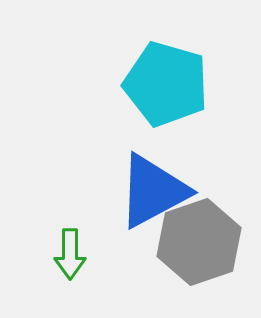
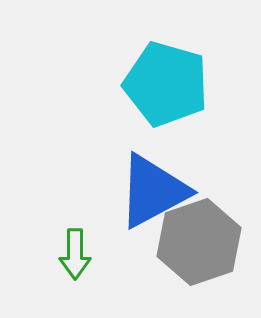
green arrow: moved 5 px right
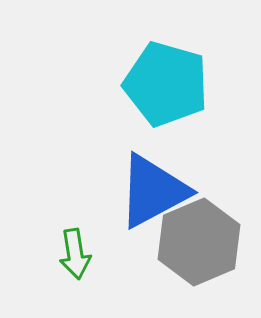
gray hexagon: rotated 4 degrees counterclockwise
green arrow: rotated 9 degrees counterclockwise
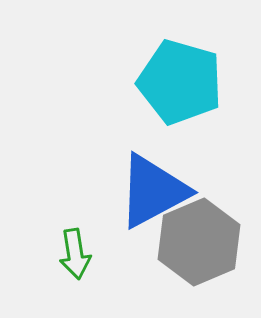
cyan pentagon: moved 14 px right, 2 px up
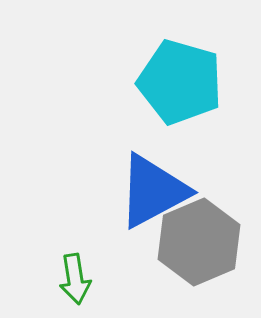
green arrow: moved 25 px down
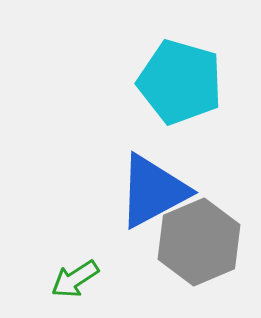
green arrow: rotated 66 degrees clockwise
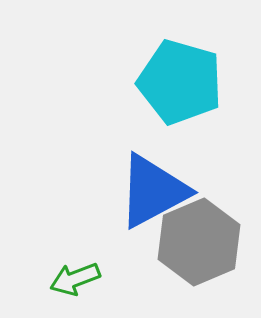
green arrow: rotated 12 degrees clockwise
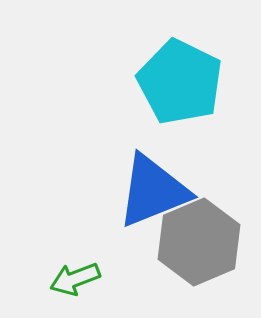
cyan pentagon: rotated 10 degrees clockwise
blue triangle: rotated 6 degrees clockwise
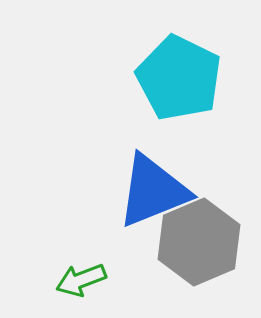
cyan pentagon: moved 1 px left, 4 px up
green arrow: moved 6 px right, 1 px down
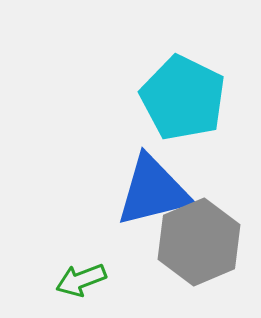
cyan pentagon: moved 4 px right, 20 px down
blue triangle: rotated 8 degrees clockwise
